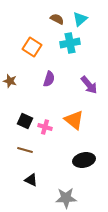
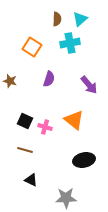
brown semicircle: rotated 64 degrees clockwise
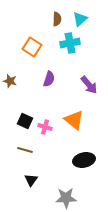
black triangle: rotated 40 degrees clockwise
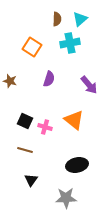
black ellipse: moved 7 px left, 5 px down
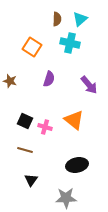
cyan cross: rotated 24 degrees clockwise
